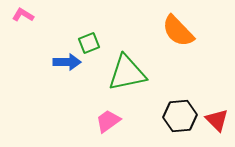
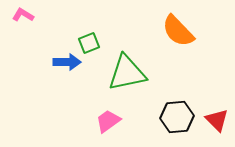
black hexagon: moved 3 px left, 1 px down
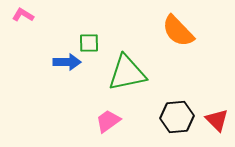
green square: rotated 20 degrees clockwise
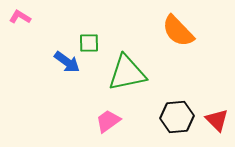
pink L-shape: moved 3 px left, 2 px down
blue arrow: rotated 36 degrees clockwise
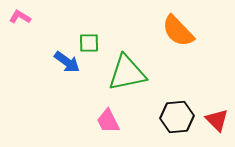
pink trapezoid: rotated 80 degrees counterclockwise
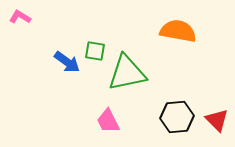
orange semicircle: rotated 144 degrees clockwise
green square: moved 6 px right, 8 px down; rotated 10 degrees clockwise
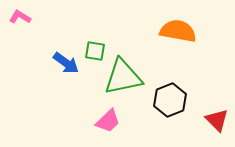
blue arrow: moved 1 px left, 1 px down
green triangle: moved 4 px left, 4 px down
black hexagon: moved 7 px left, 17 px up; rotated 16 degrees counterclockwise
pink trapezoid: rotated 108 degrees counterclockwise
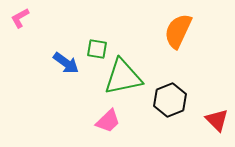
pink L-shape: moved 1 px down; rotated 60 degrees counterclockwise
orange semicircle: rotated 75 degrees counterclockwise
green square: moved 2 px right, 2 px up
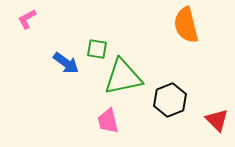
pink L-shape: moved 7 px right, 1 px down
orange semicircle: moved 8 px right, 6 px up; rotated 39 degrees counterclockwise
pink trapezoid: rotated 120 degrees clockwise
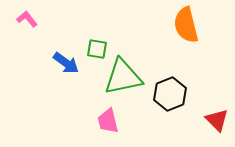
pink L-shape: rotated 80 degrees clockwise
black hexagon: moved 6 px up
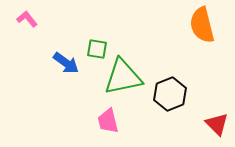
orange semicircle: moved 16 px right
red triangle: moved 4 px down
